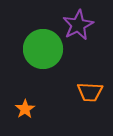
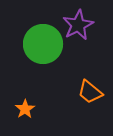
green circle: moved 5 px up
orange trapezoid: rotated 36 degrees clockwise
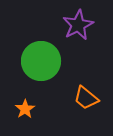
green circle: moved 2 px left, 17 px down
orange trapezoid: moved 4 px left, 6 px down
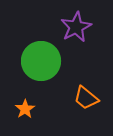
purple star: moved 2 px left, 2 px down
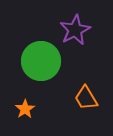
purple star: moved 1 px left, 3 px down
orange trapezoid: rotated 20 degrees clockwise
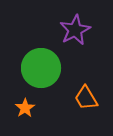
green circle: moved 7 px down
orange star: moved 1 px up
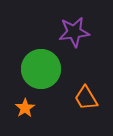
purple star: moved 1 px left, 2 px down; rotated 20 degrees clockwise
green circle: moved 1 px down
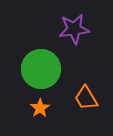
purple star: moved 3 px up
orange star: moved 15 px right
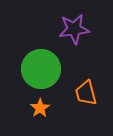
orange trapezoid: moved 5 px up; rotated 16 degrees clockwise
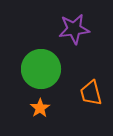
orange trapezoid: moved 5 px right
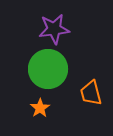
purple star: moved 20 px left
green circle: moved 7 px right
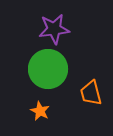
orange star: moved 3 px down; rotated 12 degrees counterclockwise
